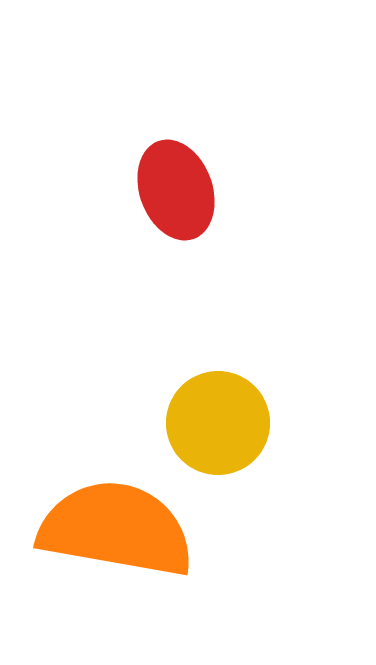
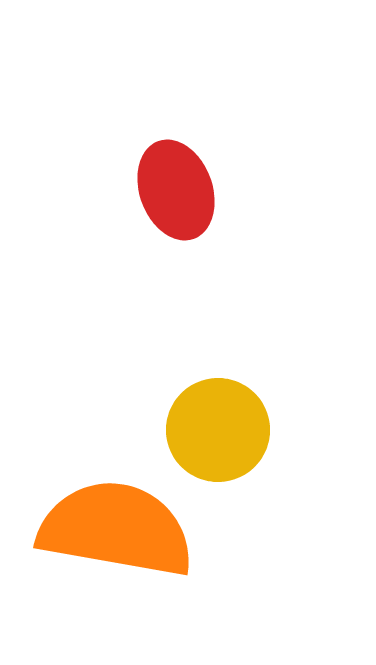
yellow circle: moved 7 px down
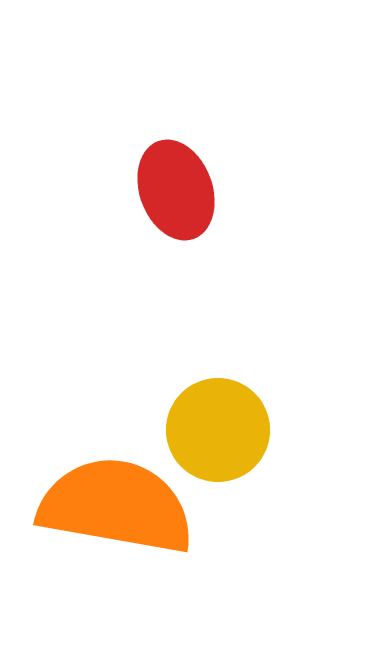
orange semicircle: moved 23 px up
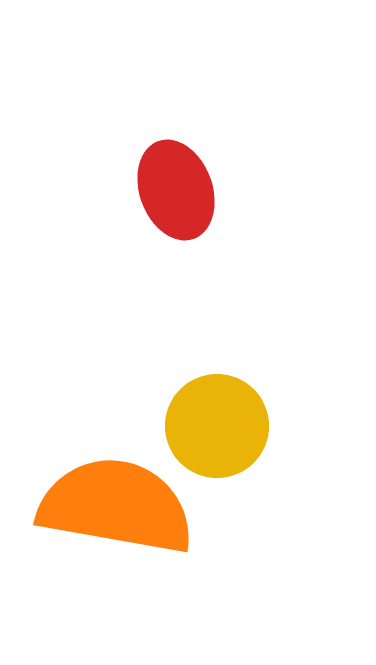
yellow circle: moved 1 px left, 4 px up
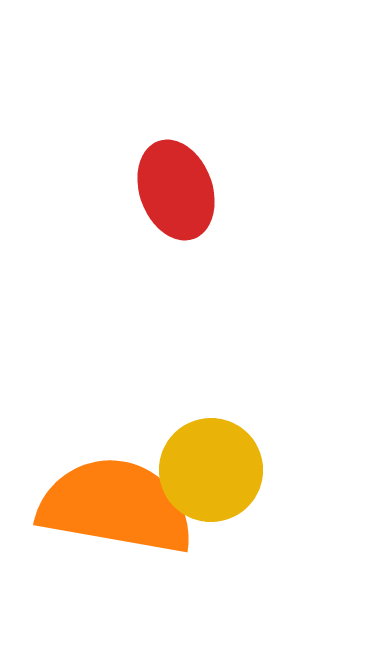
yellow circle: moved 6 px left, 44 px down
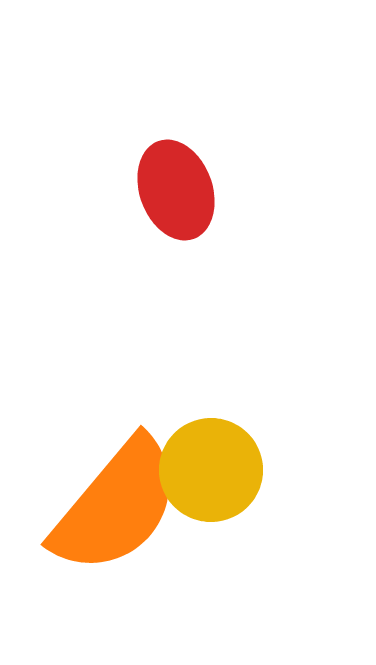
orange semicircle: rotated 120 degrees clockwise
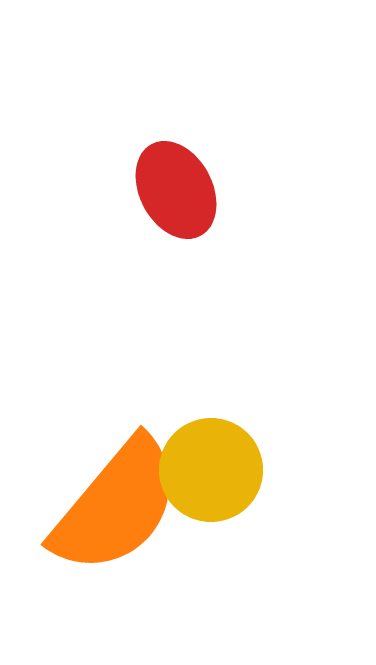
red ellipse: rotated 8 degrees counterclockwise
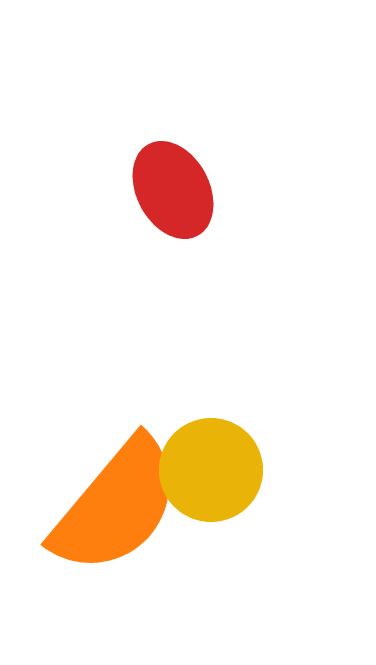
red ellipse: moved 3 px left
